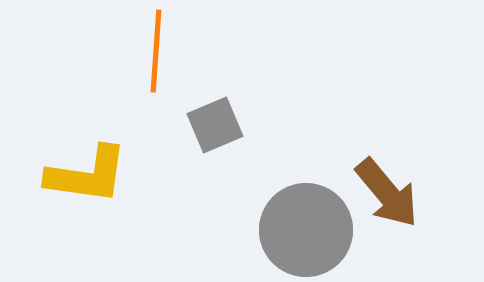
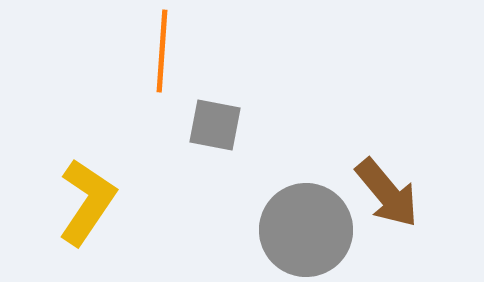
orange line: moved 6 px right
gray square: rotated 34 degrees clockwise
yellow L-shape: moved 27 px down; rotated 64 degrees counterclockwise
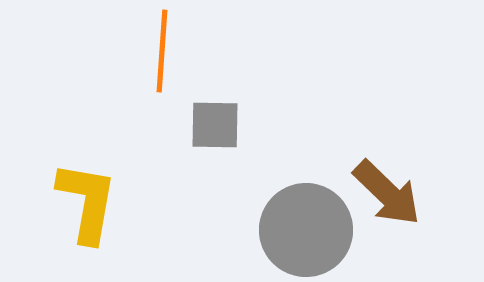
gray square: rotated 10 degrees counterclockwise
brown arrow: rotated 6 degrees counterclockwise
yellow L-shape: rotated 24 degrees counterclockwise
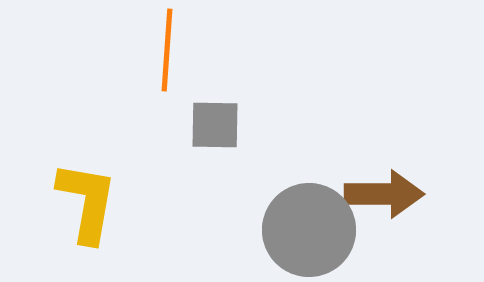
orange line: moved 5 px right, 1 px up
brown arrow: moved 3 px left, 1 px down; rotated 44 degrees counterclockwise
gray circle: moved 3 px right
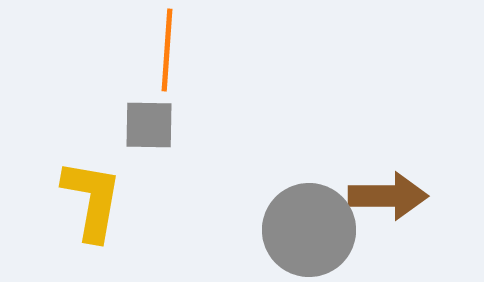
gray square: moved 66 px left
brown arrow: moved 4 px right, 2 px down
yellow L-shape: moved 5 px right, 2 px up
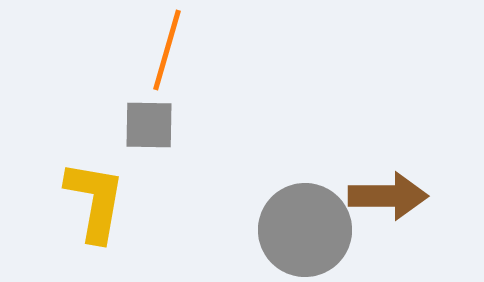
orange line: rotated 12 degrees clockwise
yellow L-shape: moved 3 px right, 1 px down
gray circle: moved 4 px left
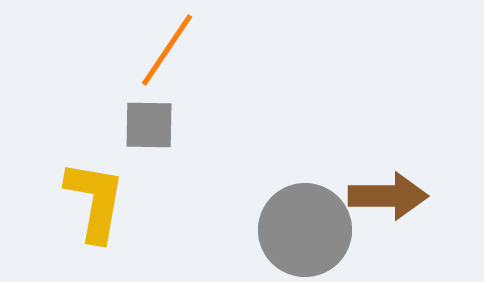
orange line: rotated 18 degrees clockwise
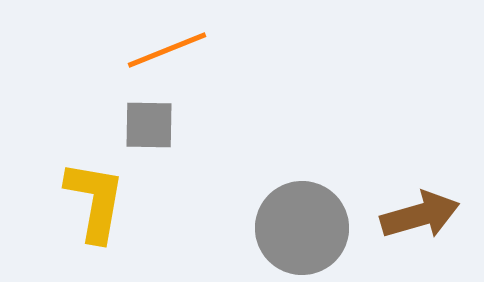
orange line: rotated 34 degrees clockwise
brown arrow: moved 32 px right, 19 px down; rotated 16 degrees counterclockwise
gray circle: moved 3 px left, 2 px up
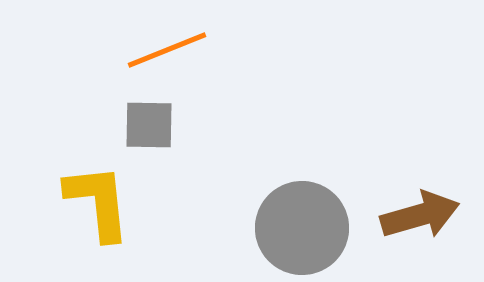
yellow L-shape: moved 3 px right, 1 px down; rotated 16 degrees counterclockwise
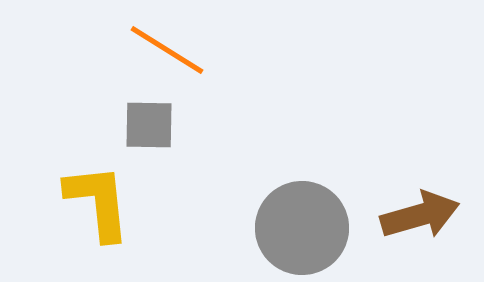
orange line: rotated 54 degrees clockwise
